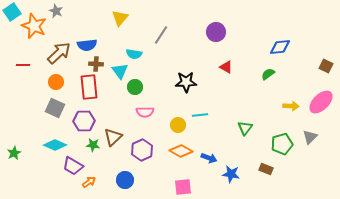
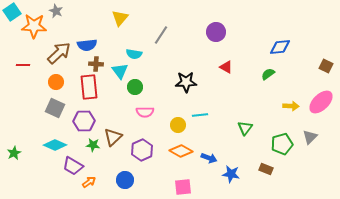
orange star at (34, 26): rotated 20 degrees counterclockwise
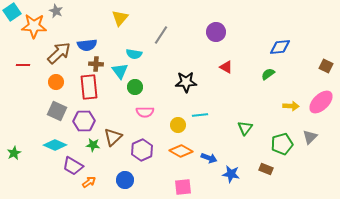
gray square at (55, 108): moved 2 px right, 3 px down
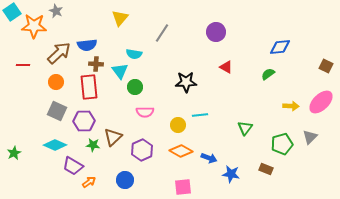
gray line at (161, 35): moved 1 px right, 2 px up
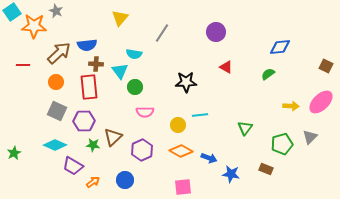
orange arrow at (89, 182): moved 4 px right
